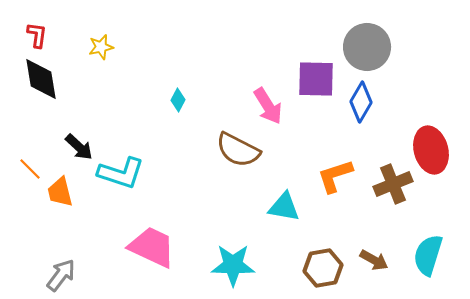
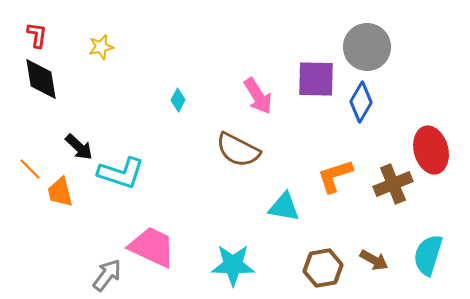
pink arrow: moved 10 px left, 10 px up
gray arrow: moved 46 px right
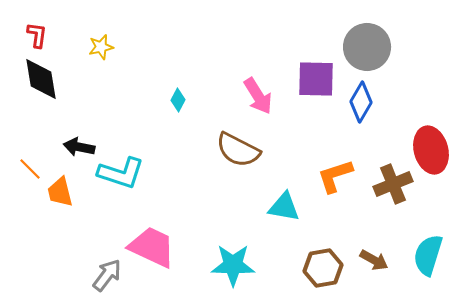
black arrow: rotated 148 degrees clockwise
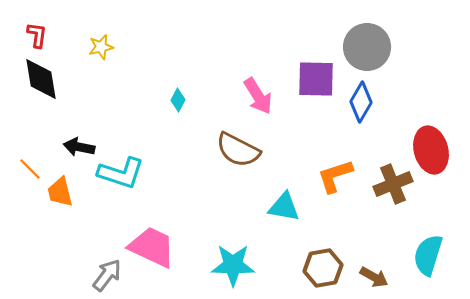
brown arrow: moved 17 px down
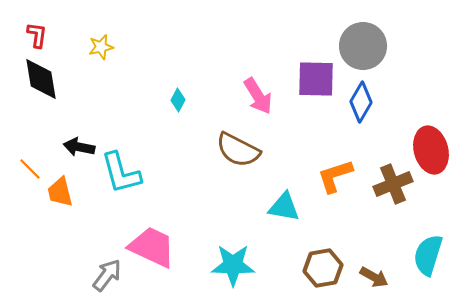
gray circle: moved 4 px left, 1 px up
cyan L-shape: rotated 57 degrees clockwise
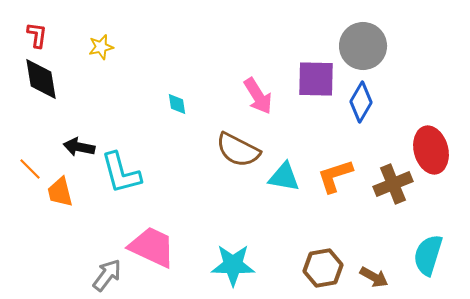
cyan diamond: moved 1 px left, 4 px down; rotated 35 degrees counterclockwise
cyan triangle: moved 30 px up
